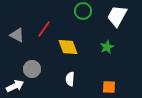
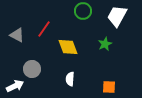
green star: moved 2 px left, 3 px up
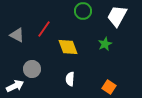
orange square: rotated 32 degrees clockwise
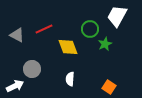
green circle: moved 7 px right, 18 px down
red line: rotated 30 degrees clockwise
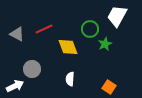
gray triangle: moved 1 px up
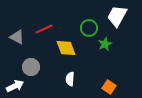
green circle: moved 1 px left, 1 px up
gray triangle: moved 3 px down
yellow diamond: moved 2 px left, 1 px down
gray circle: moved 1 px left, 2 px up
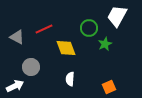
orange square: rotated 32 degrees clockwise
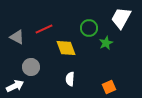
white trapezoid: moved 4 px right, 2 px down
green star: moved 1 px right, 1 px up
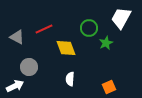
gray circle: moved 2 px left
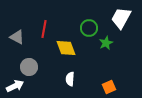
red line: rotated 54 degrees counterclockwise
